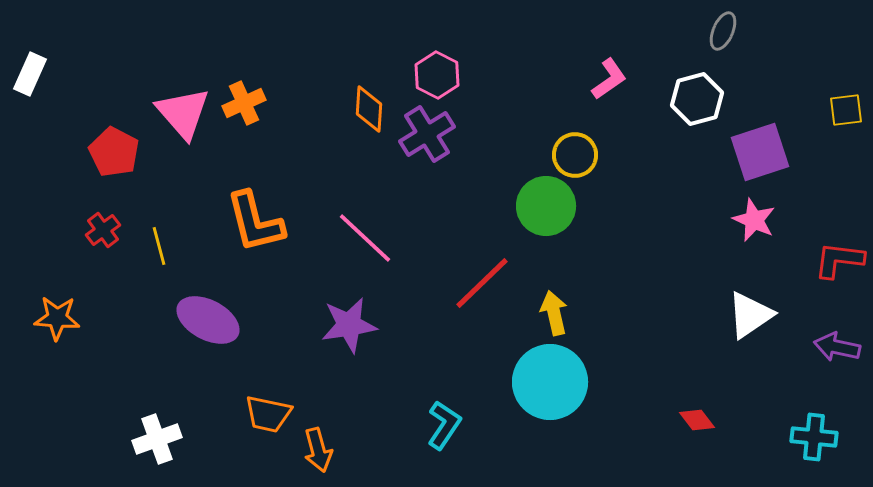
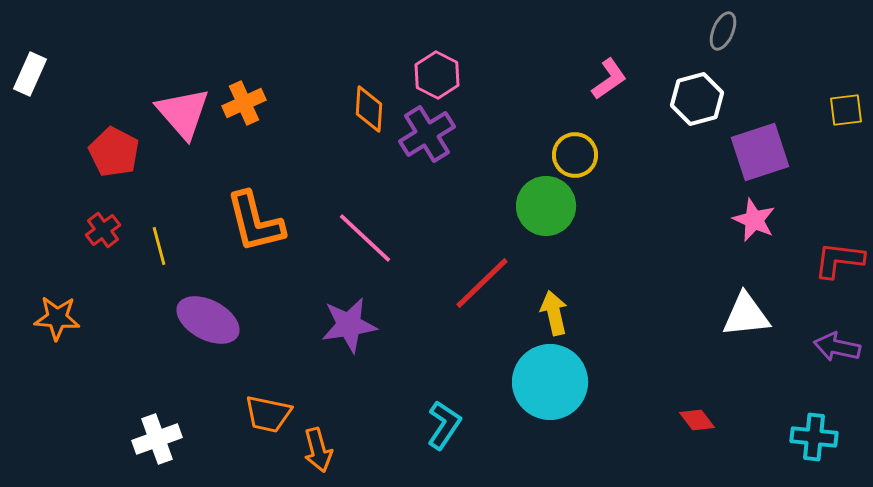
white triangle: moved 4 px left; rotated 28 degrees clockwise
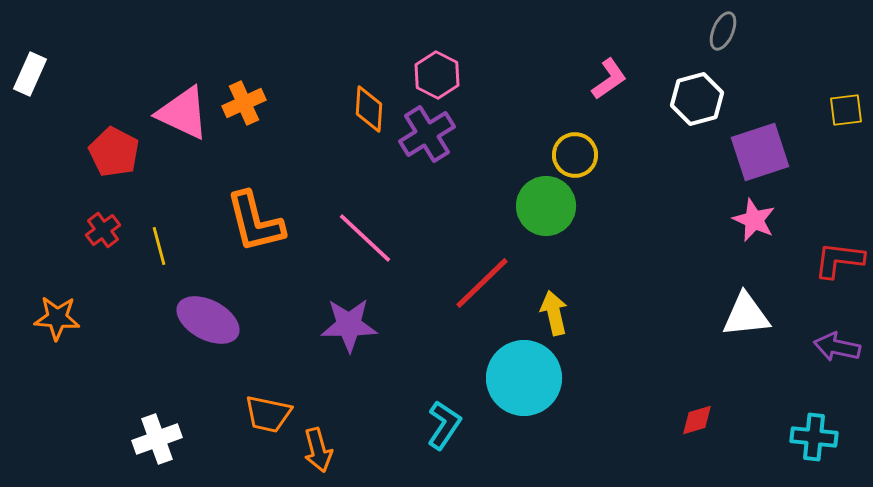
pink triangle: rotated 24 degrees counterclockwise
purple star: rotated 8 degrees clockwise
cyan circle: moved 26 px left, 4 px up
red diamond: rotated 69 degrees counterclockwise
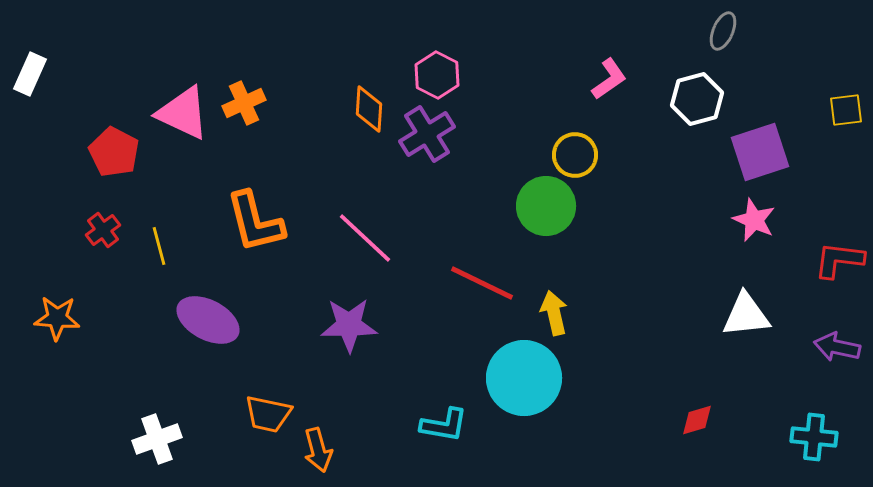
red line: rotated 70 degrees clockwise
cyan L-shape: rotated 66 degrees clockwise
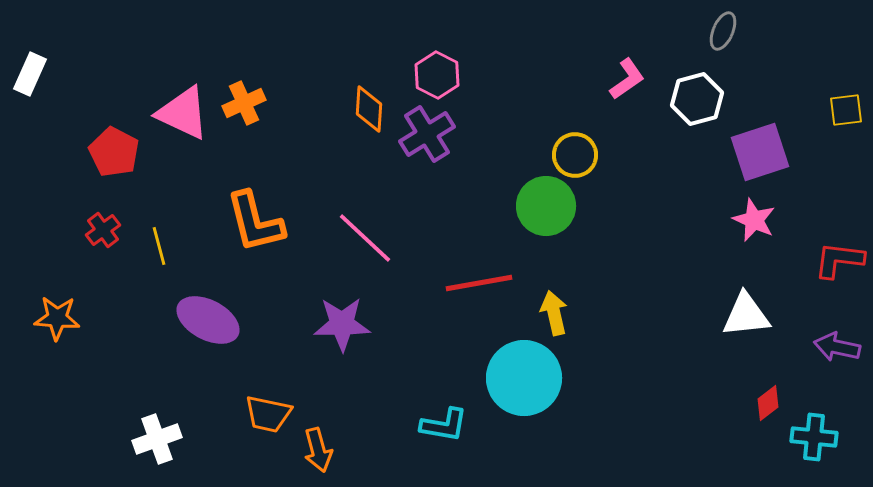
pink L-shape: moved 18 px right
red line: moved 3 px left; rotated 36 degrees counterclockwise
purple star: moved 7 px left, 1 px up
red diamond: moved 71 px right, 17 px up; rotated 21 degrees counterclockwise
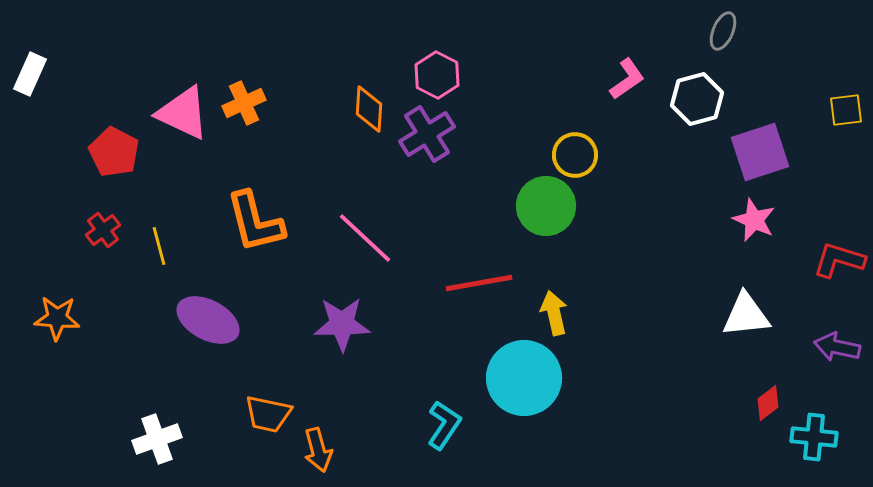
red L-shape: rotated 10 degrees clockwise
cyan L-shape: rotated 66 degrees counterclockwise
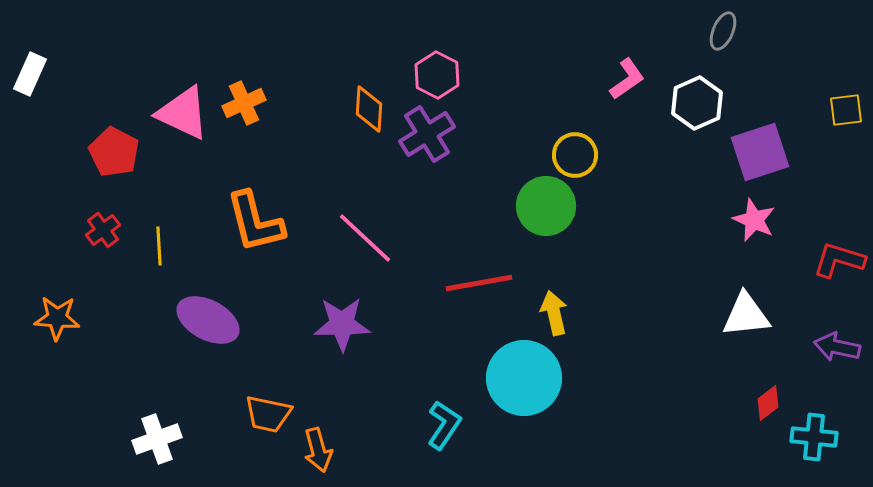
white hexagon: moved 4 px down; rotated 9 degrees counterclockwise
yellow line: rotated 12 degrees clockwise
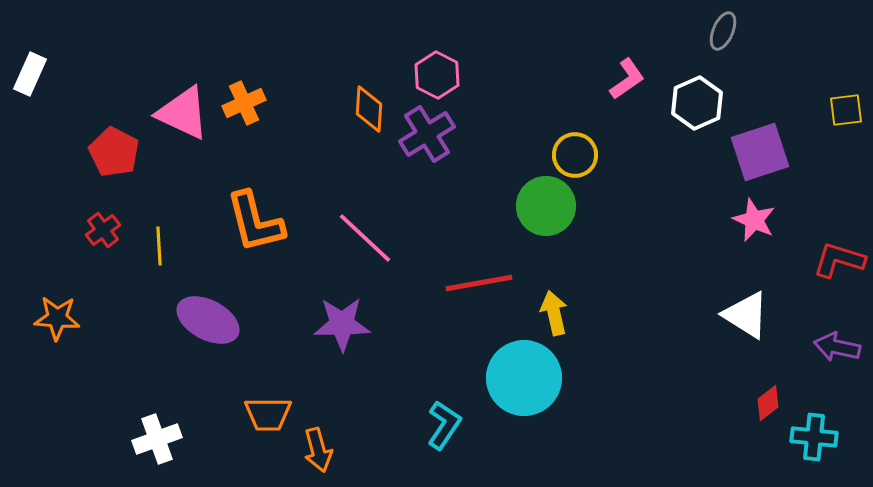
white triangle: rotated 38 degrees clockwise
orange trapezoid: rotated 12 degrees counterclockwise
